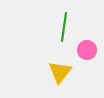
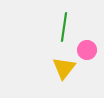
yellow triangle: moved 4 px right, 4 px up
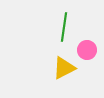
yellow triangle: rotated 25 degrees clockwise
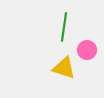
yellow triangle: rotated 45 degrees clockwise
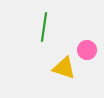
green line: moved 20 px left
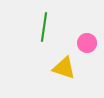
pink circle: moved 7 px up
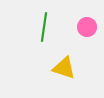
pink circle: moved 16 px up
